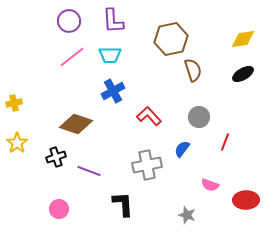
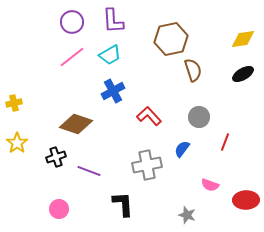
purple circle: moved 3 px right, 1 px down
cyan trapezoid: rotated 30 degrees counterclockwise
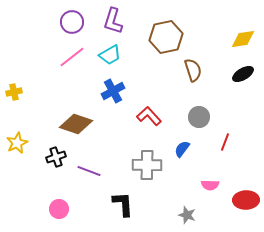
purple L-shape: rotated 20 degrees clockwise
brown hexagon: moved 5 px left, 2 px up
yellow cross: moved 11 px up
yellow star: rotated 10 degrees clockwise
gray cross: rotated 12 degrees clockwise
pink semicircle: rotated 18 degrees counterclockwise
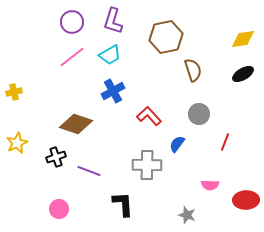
gray circle: moved 3 px up
blue semicircle: moved 5 px left, 5 px up
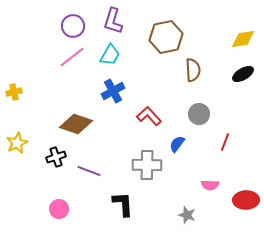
purple circle: moved 1 px right, 4 px down
cyan trapezoid: rotated 30 degrees counterclockwise
brown semicircle: rotated 15 degrees clockwise
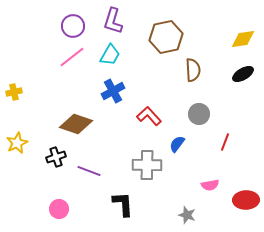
pink semicircle: rotated 12 degrees counterclockwise
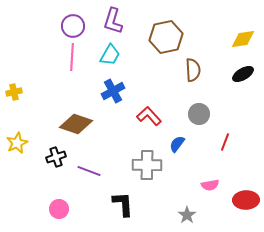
pink line: rotated 48 degrees counterclockwise
gray star: rotated 18 degrees clockwise
